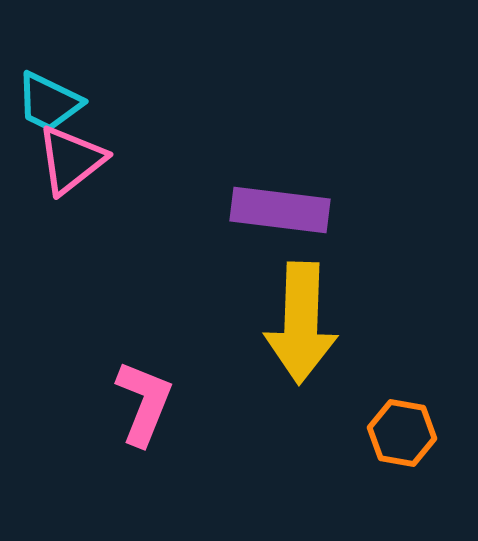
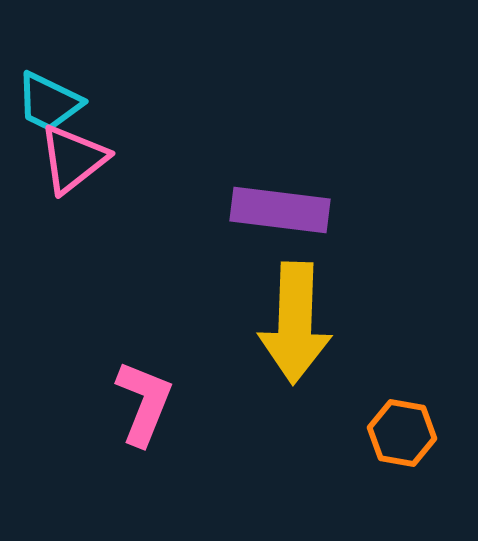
pink triangle: moved 2 px right, 1 px up
yellow arrow: moved 6 px left
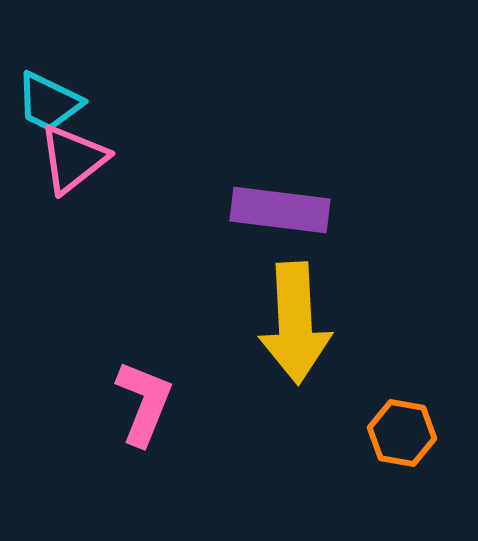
yellow arrow: rotated 5 degrees counterclockwise
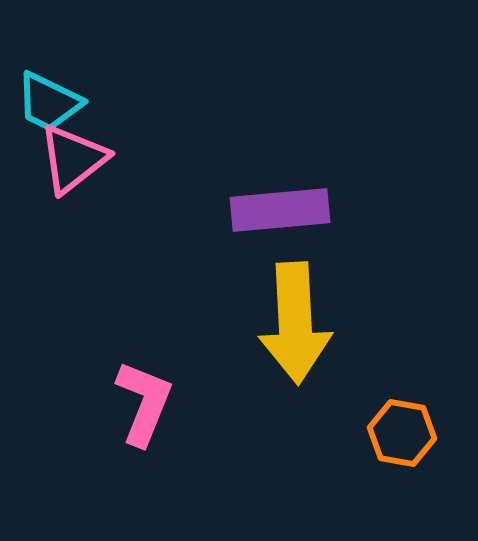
purple rectangle: rotated 12 degrees counterclockwise
